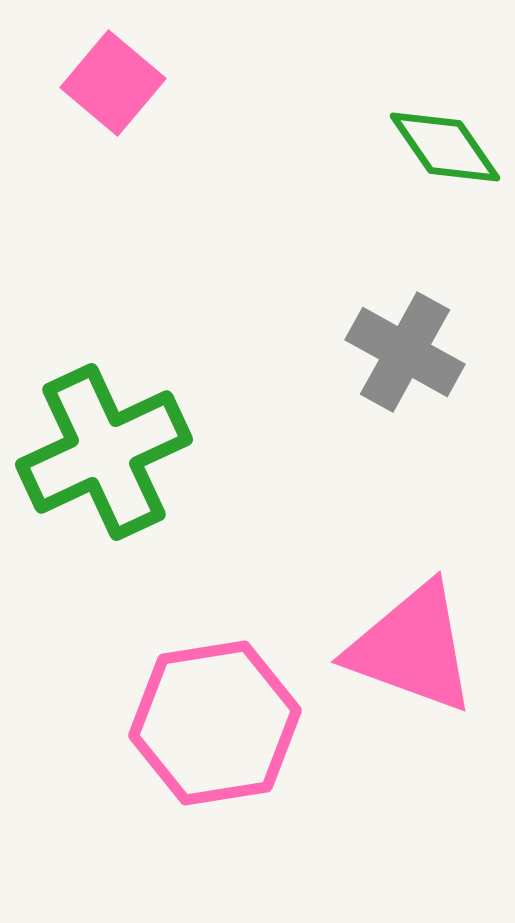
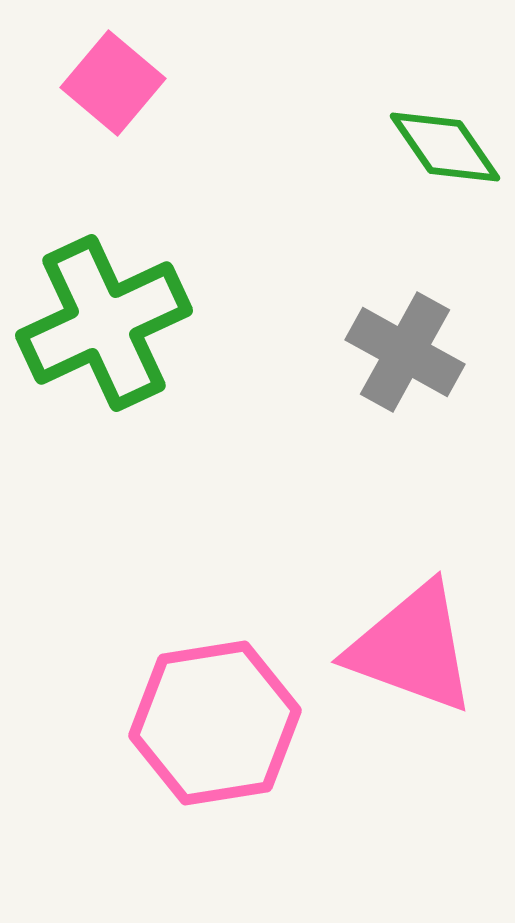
green cross: moved 129 px up
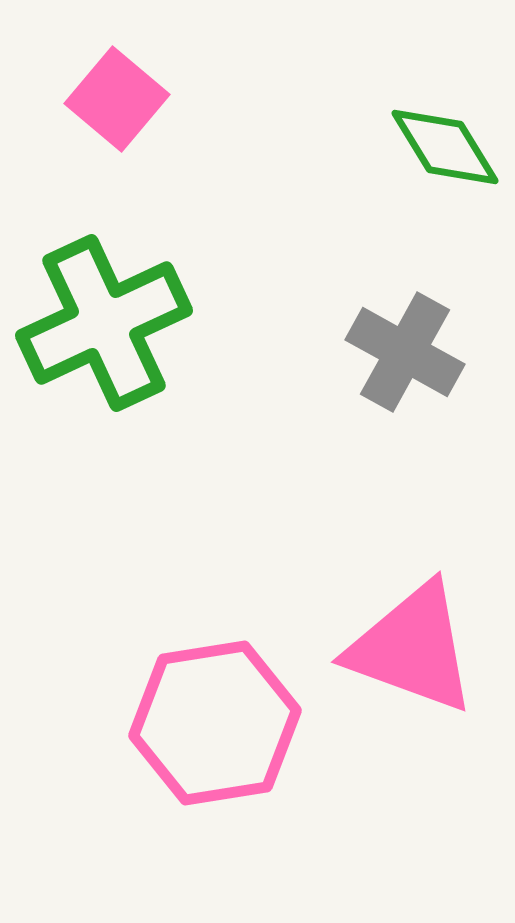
pink square: moved 4 px right, 16 px down
green diamond: rotated 3 degrees clockwise
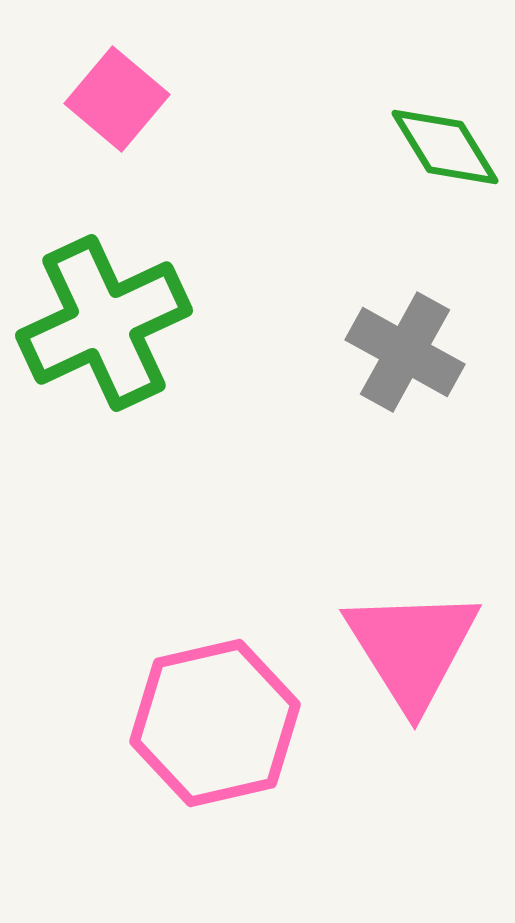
pink triangle: rotated 38 degrees clockwise
pink hexagon: rotated 4 degrees counterclockwise
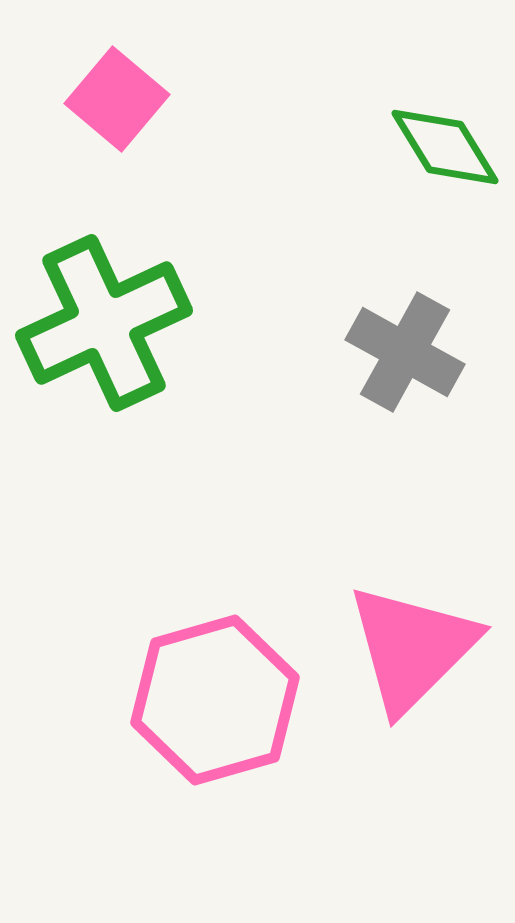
pink triangle: rotated 17 degrees clockwise
pink hexagon: moved 23 px up; rotated 3 degrees counterclockwise
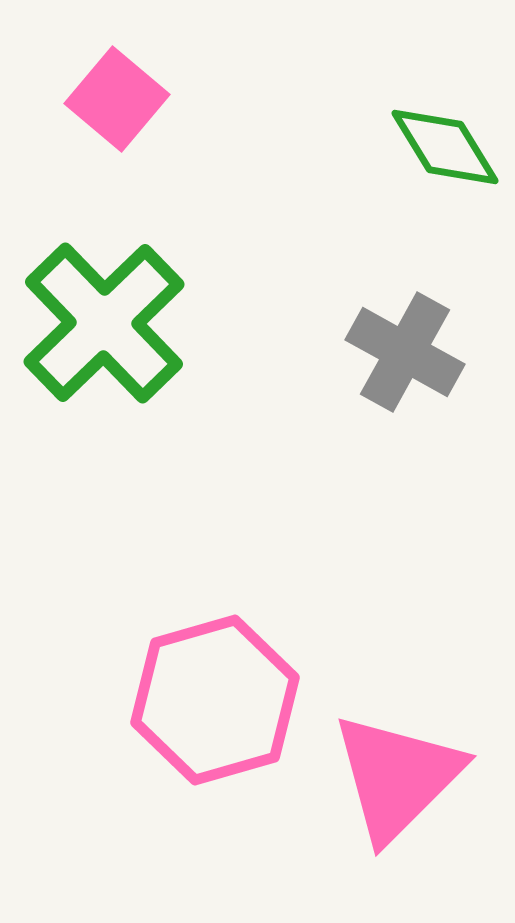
green cross: rotated 19 degrees counterclockwise
pink triangle: moved 15 px left, 129 px down
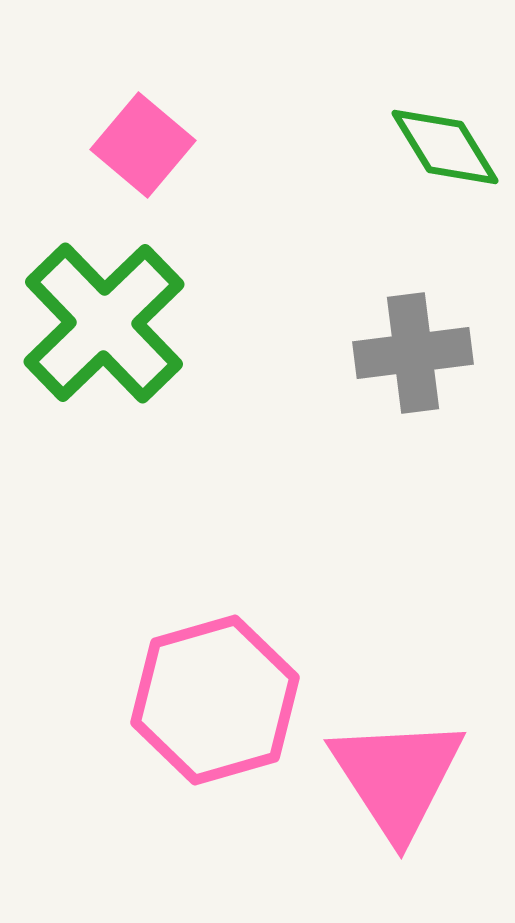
pink square: moved 26 px right, 46 px down
gray cross: moved 8 px right, 1 px down; rotated 36 degrees counterclockwise
pink triangle: rotated 18 degrees counterclockwise
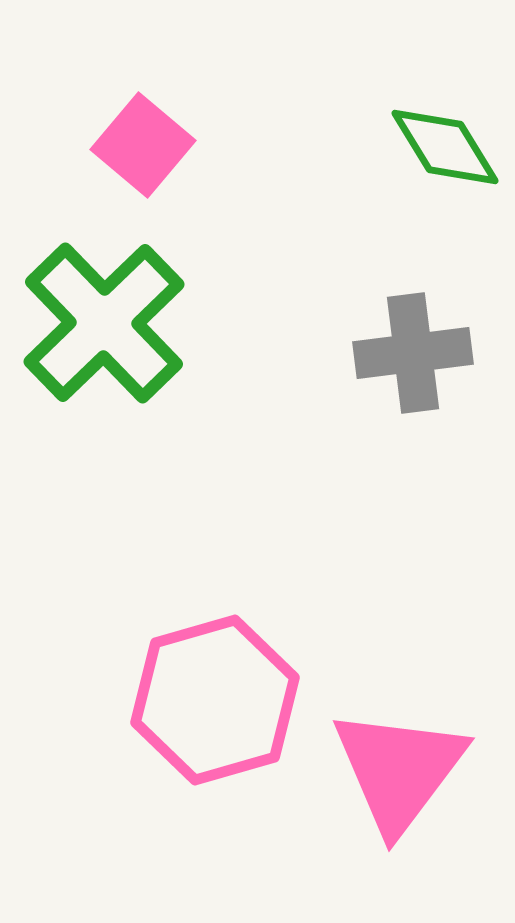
pink triangle: moved 2 px right, 7 px up; rotated 10 degrees clockwise
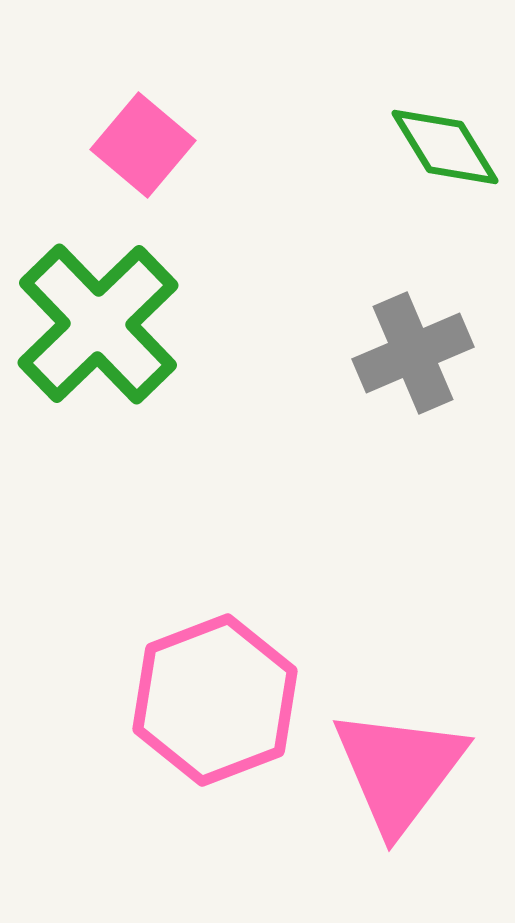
green cross: moved 6 px left, 1 px down
gray cross: rotated 16 degrees counterclockwise
pink hexagon: rotated 5 degrees counterclockwise
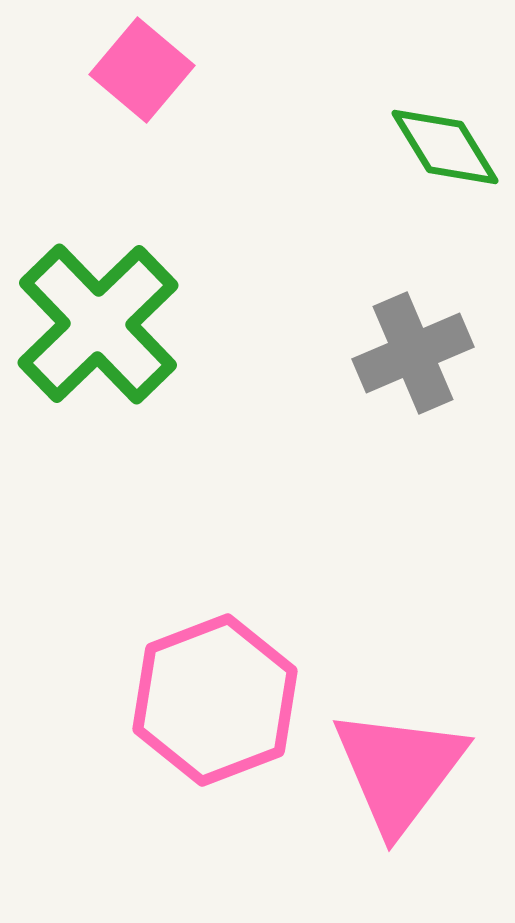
pink square: moved 1 px left, 75 px up
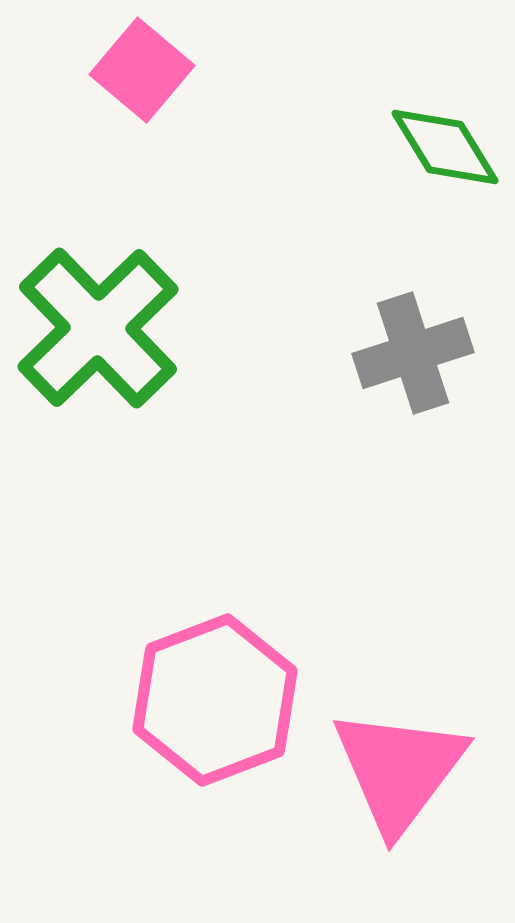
green cross: moved 4 px down
gray cross: rotated 5 degrees clockwise
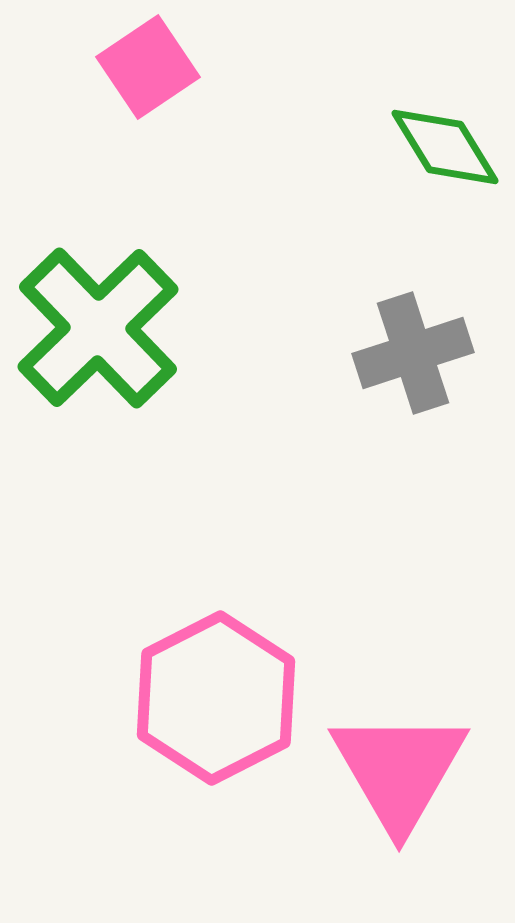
pink square: moved 6 px right, 3 px up; rotated 16 degrees clockwise
pink hexagon: moved 1 px right, 2 px up; rotated 6 degrees counterclockwise
pink triangle: rotated 7 degrees counterclockwise
